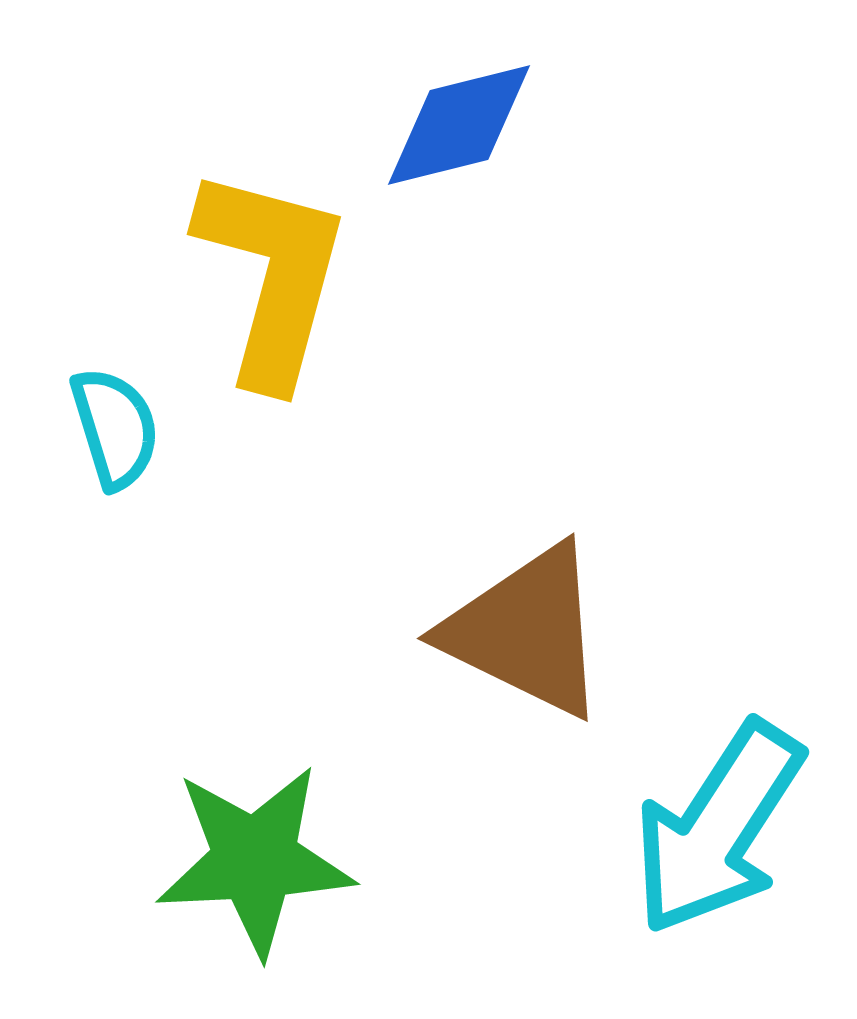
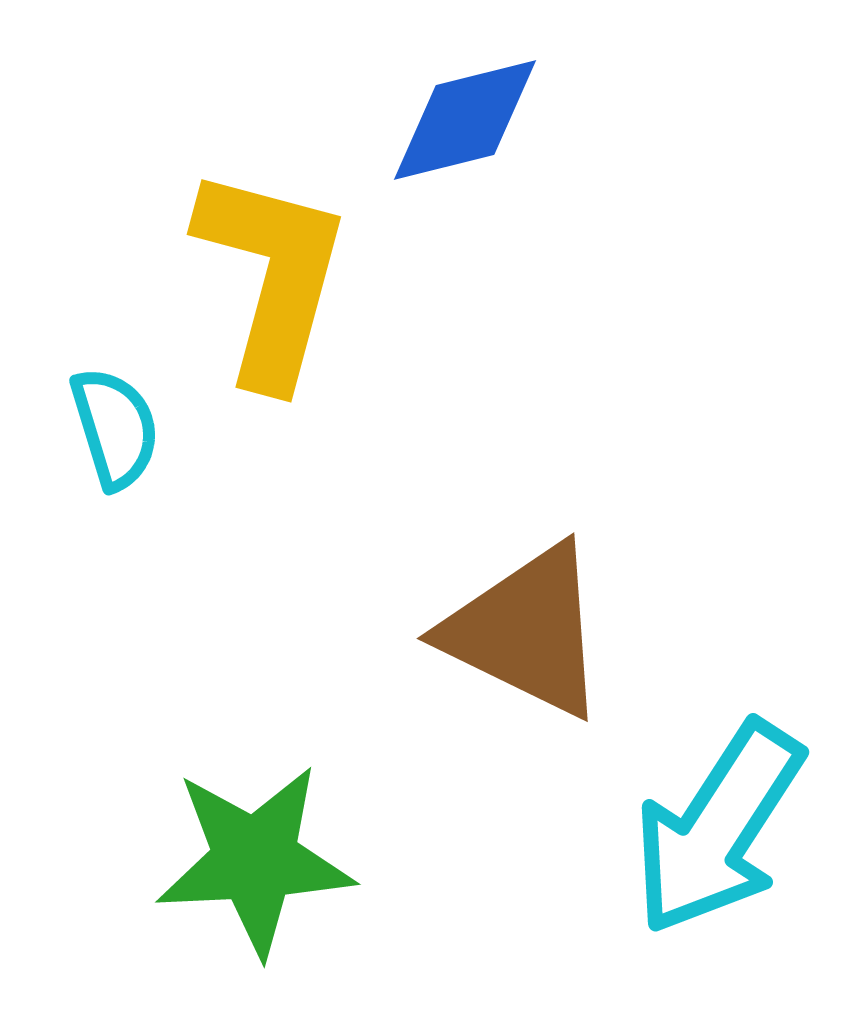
blue diamond: moved 6 px right, 5 px up
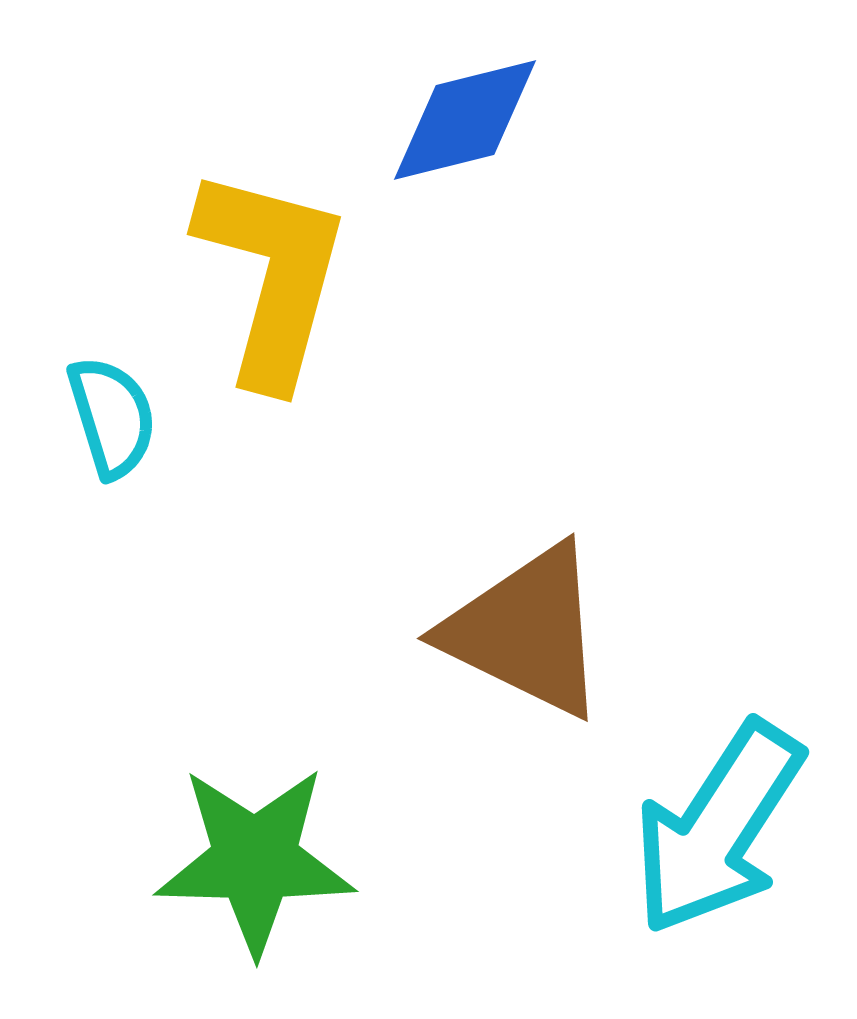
cyan semicircle: moved 3 px left, 11 px up
green star: rotated 4 degrees clockwise
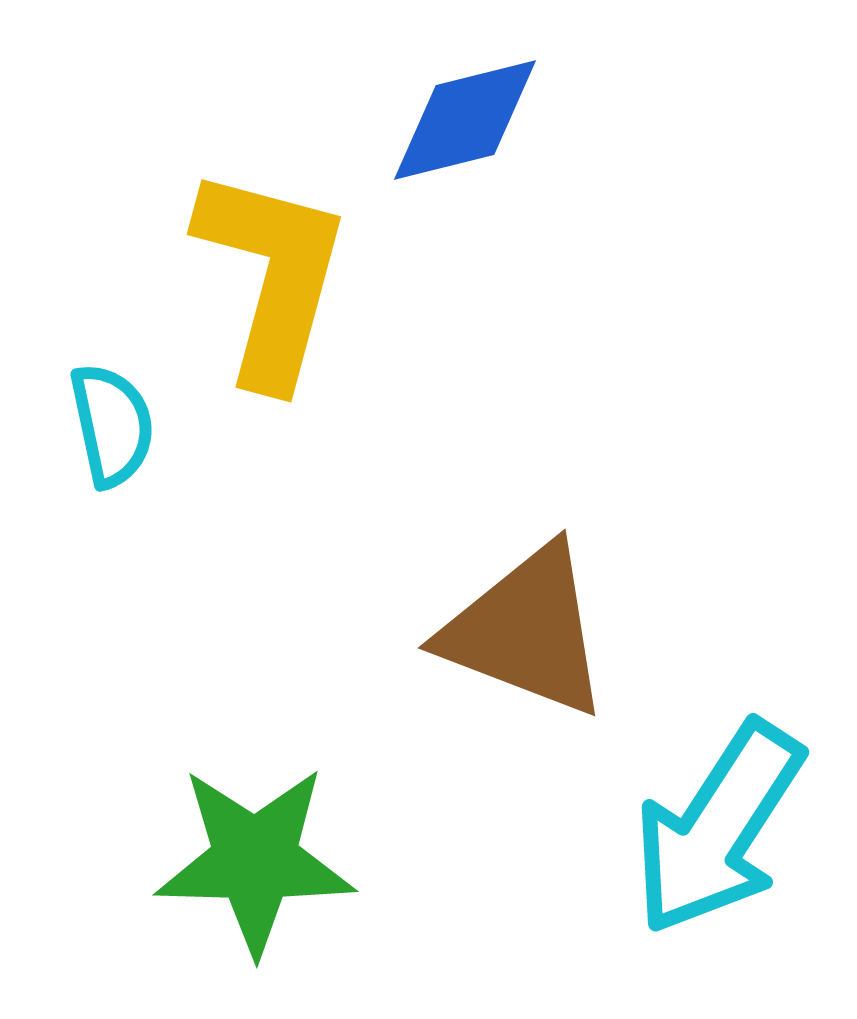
cyan semicircle: moved 8 px down; rotated 5 degrees clockwise
brown triangle: rotated 5 degrees counterclockwise
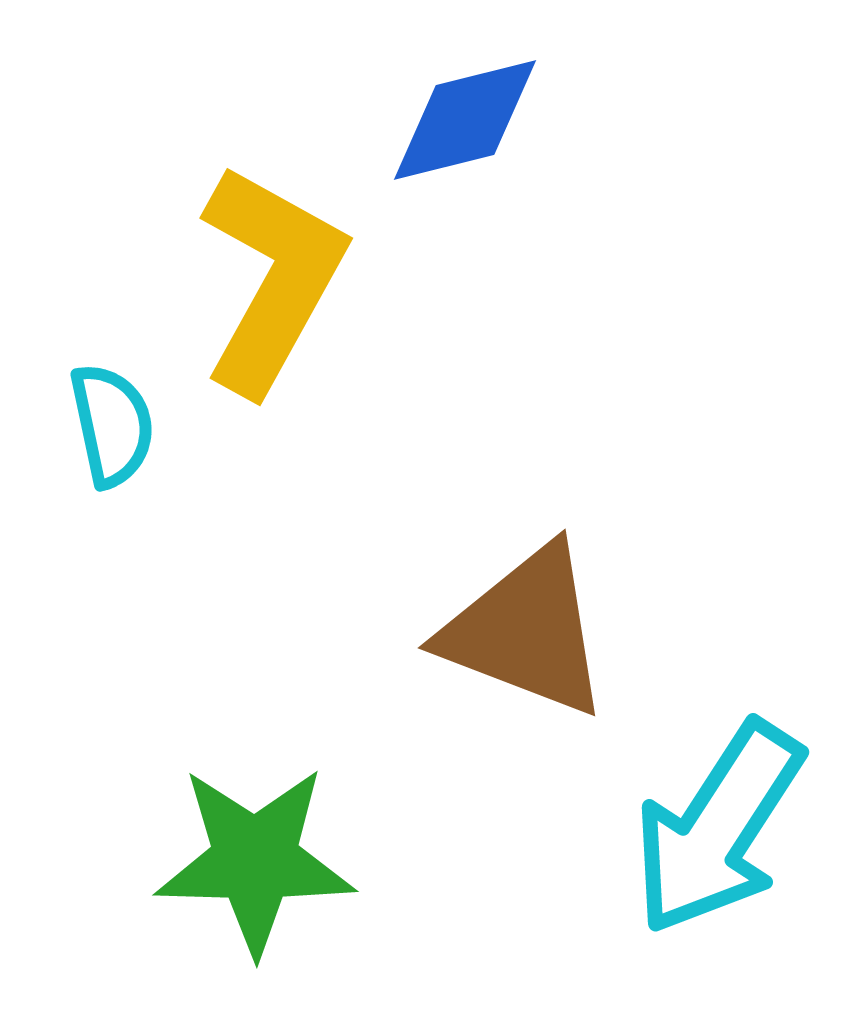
yellow L-shape: moved 3 px down; rotated 14 degrees clockwise
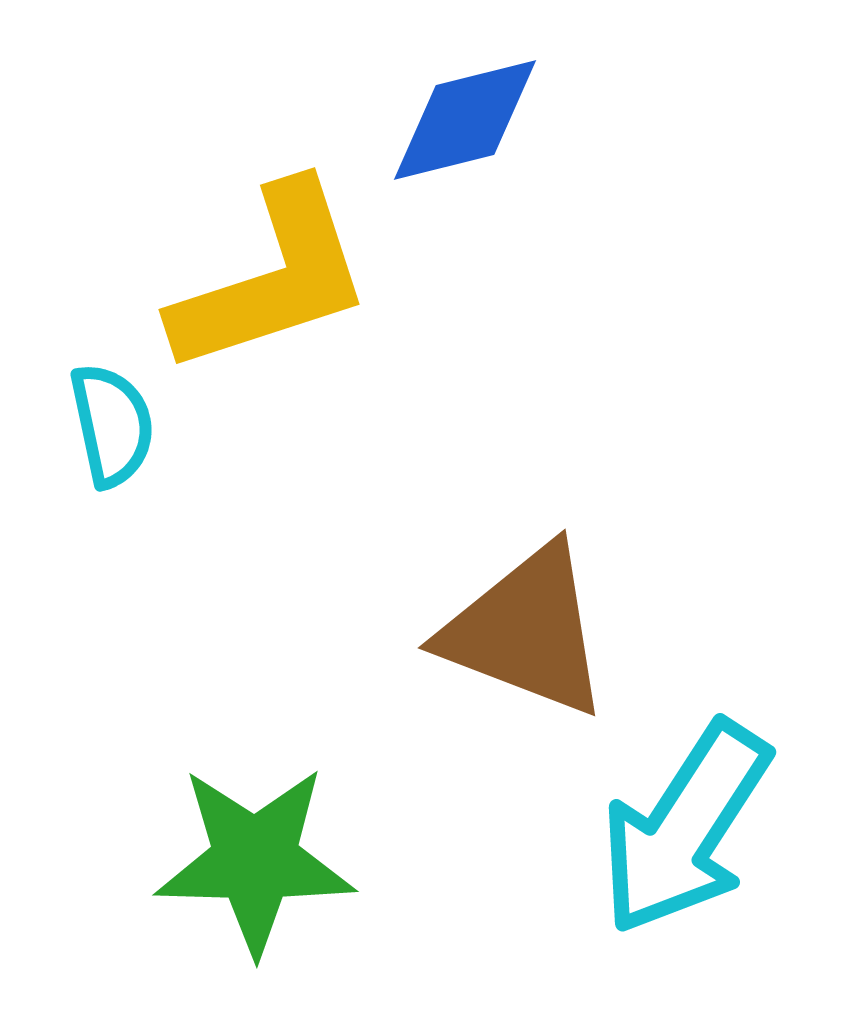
yellow L-shape: rotated 43 degrees clockwise
cyan arrow: moved 33 px left
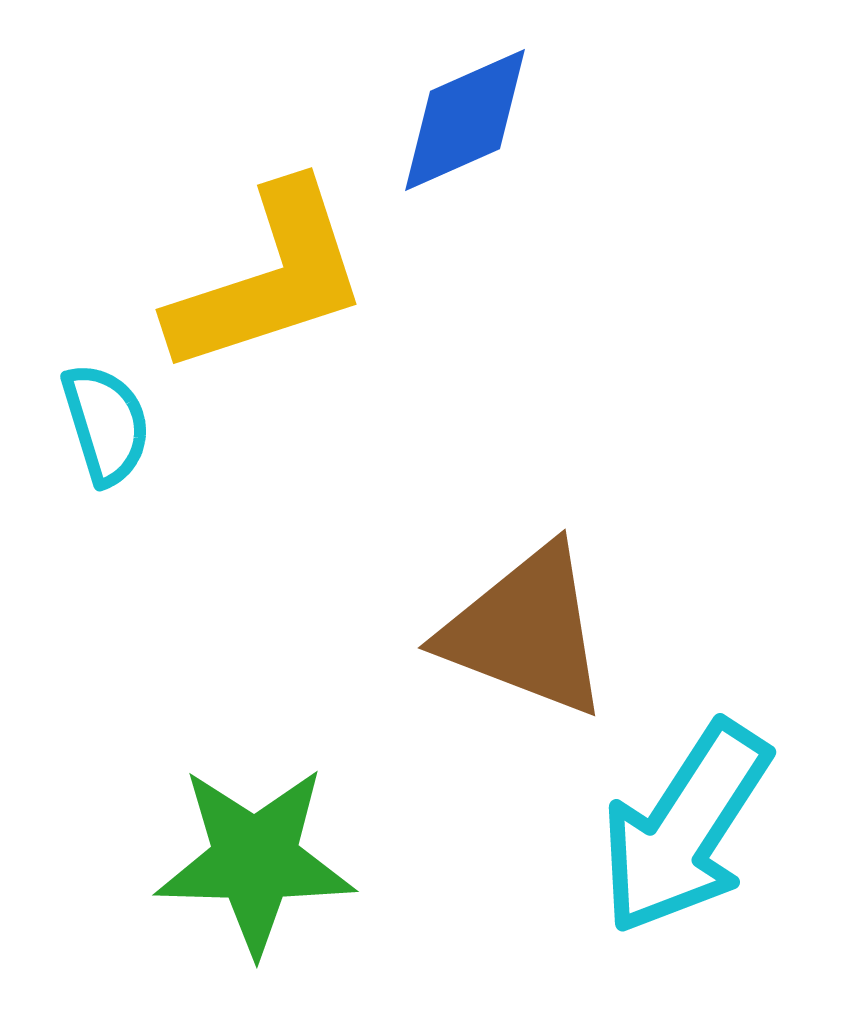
blue diamond: rotated 10 degrees counterclockwise
yellow L-shape: moved 3 px left
cyan semicircle: moved 6 px left, 1 px up; rotated 5 degrees counterclockwise
